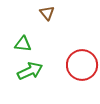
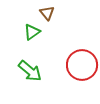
green triangle: moved 9 px right, 12 px up; rotated 42 degrees counterclockwise
green arrow: rotated 65 degrees clockwise
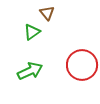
green arrow: rotated 65 degrees counterclockwise
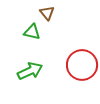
green triangle: rotated 48 degrees clockwise
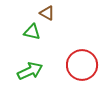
brown triangle: rotated 21 degrees counterclockwise
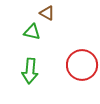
green arrow: rotated 120 degrees clockwise
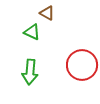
green triangle: rotated 12 degrees clockwise
green arrow: moved 1 px down
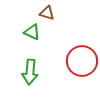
brown triangle: rotated 14 degrees counterclockwise
red circle: moved 4 px up
